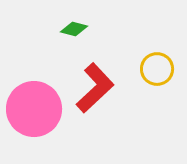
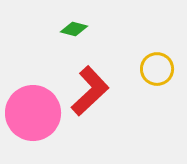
red L-shape: moved 5 px left, 3 px down
pink circle: moved 1 px left, 4 px down
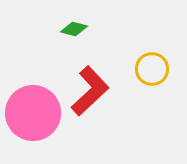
yellow circle: moved 5 px left
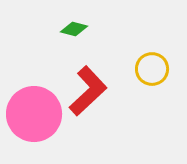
red L-shape: moved 2 px left
pink circle: moved 1 px right, 1 px down
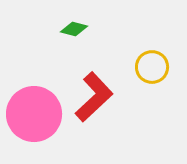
yellow circle: moved 2 px up
red L-shape: moved 6 px right, 6 px down
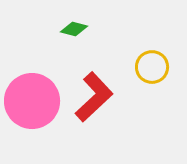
pink circle: moved 2 px left, 13 px up
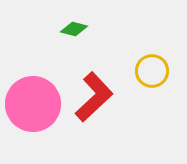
yellow circle: moved 4 px down
pink circle: moved 1 px right, 3 px down
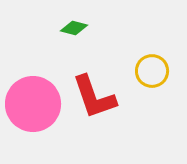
green diamond: moved 1 px up
red L-shape: rotated 114 degrees clockwise
